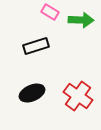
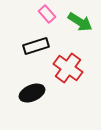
pink rectangle: moved 3 px left, 2 px down; rotated 18 degrees clockwise
green arrow: moved 1 px left, 2 px down; rotated 30 degrees clockwise
red cross: moved 10 px left, 28 px up
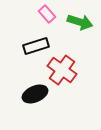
green arrow: rotated 15 degrees counterclockwise
red cross: moved 6 px left, 2 px down
black ellipse: moved 3 px right, 1 px down
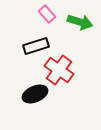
red cross: moved 3 px left
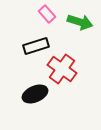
red cross: moved 3 px right, 1 px up
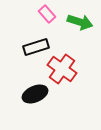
black rectangle: moved 1 px down
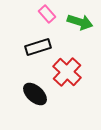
black rectangle: moved 2 px right
red cross: moved 5 px right, 3 px down; rotated 8 degrees clockwise
black ellipse: rotated 65 degrees clockwise
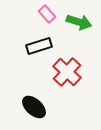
green arrow: moved 1 px left
black rectangle: moved 1 px right, 1 px up
black ellipse: moved 1 px left, 13 px down
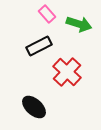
green arrow: moved 2 px down
black rectangle: rotated 10 degrees counterclockwise
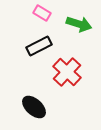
pink rectangle: moved 5 px left, 1 px up; rotated 18 degrees counterclockwise
